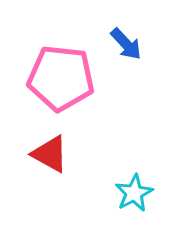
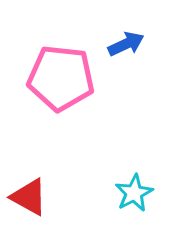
blue arrow: rotated 72 degrees counterclockwise
red triangle: moved 21 px left, 43 px down
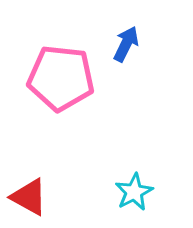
blue arrow: rotated 39 degrees counterclockwise
cyan star: moved 1 px up
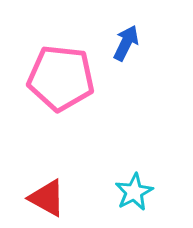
blue arrow: moved 1 px up
red triangle: moved 18 px right, 1 px down
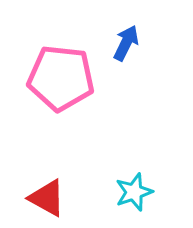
cyan star: rotated 9 degrees clockwise
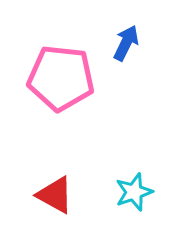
red triangle: moved 8 px right, 3 px up
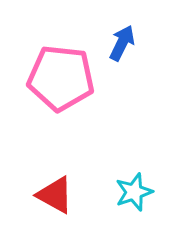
blue arrow: moved 4 px left
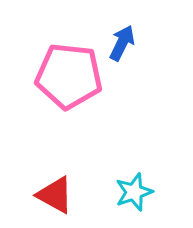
pink pentagon: moved 8 px right, 2 px up
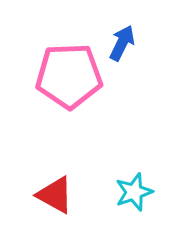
pink pentagon: rotated 8 degrees counterclockwise
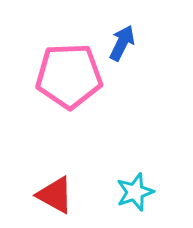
cyan star: moved 1 px right
